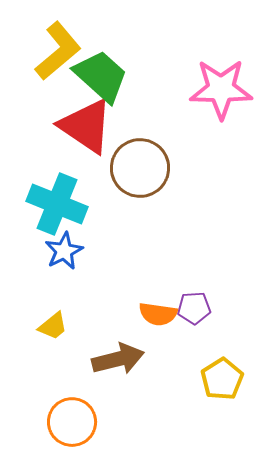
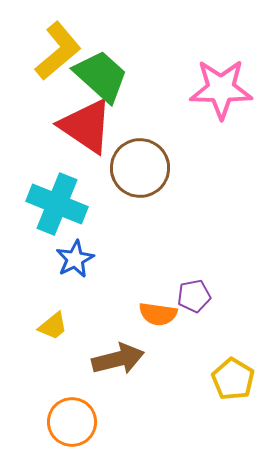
blue star: moved 11 px right, 8 px down
purple pentagon: moved 12 px up; rotated 8 degrees counterclockwise
yellow pentagon: moved 11 px right; rotated 9 degrees counterclockwise
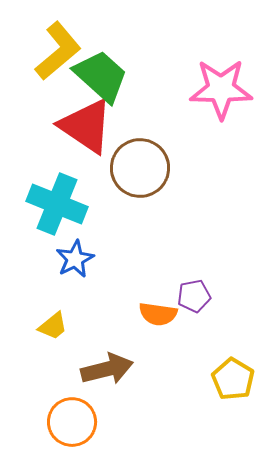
brown arrow: moved 11 px left, 10 px down
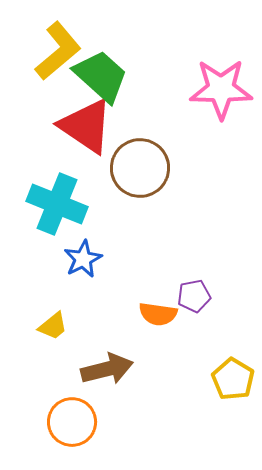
blue star: moved 8 px right
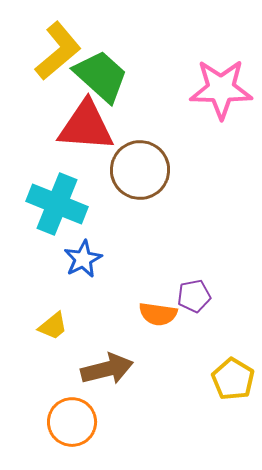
red triangle: rotated 30 degrees counterclockwise
brown circle: moved 2 px down
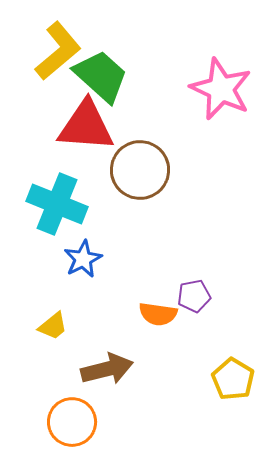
pink star: rotated 24 degrees clockwise
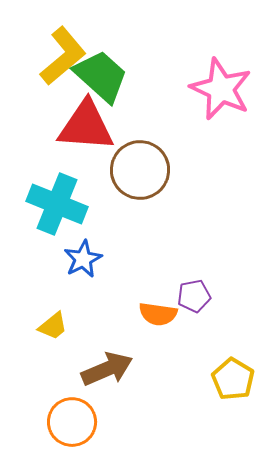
yellow L-shape: moved 5 px right, 5 px down
brown arrow: rotated 9 degrees counterclockwise
